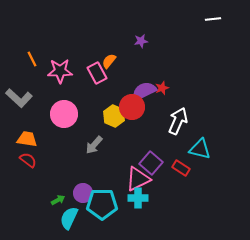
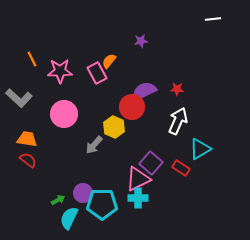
red star: moved 15 px right, 1 px down; rotated 24 degrees clockwise
yellow hexagon: moved 11 px down
cyan triangle: rotated 45 degrees counterclockwise
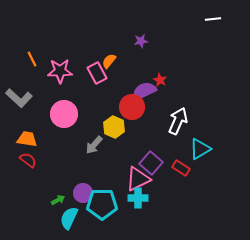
red star: moved 17 px left, 9 px up; rotated 24 degrees clockwise
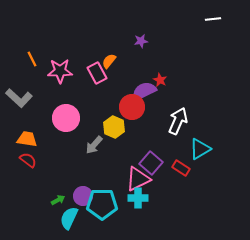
pink circle: moved 2 px right, 4 px down
purple circle: moved 3 px down
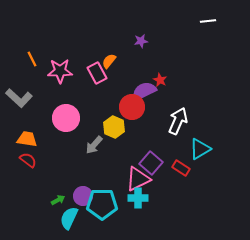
white line: moved 5 px left, 2 px down
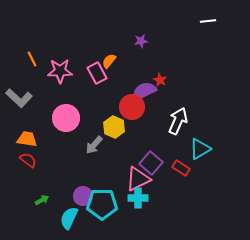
green arrow: moved 16 px left
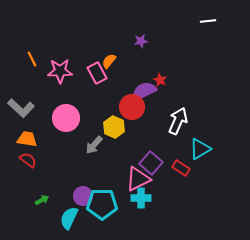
gray L-shape: moved 2 px right, 10 px down
cyan cross: moved 3 px right
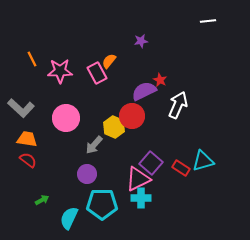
red circle: moved 9 px down
white arrow: moved 16 px up
cyan triangle: moved 3 px right, 12 px down; rotated 15 degrees clockwise
purple circle: moved 4 px right, 22 px up
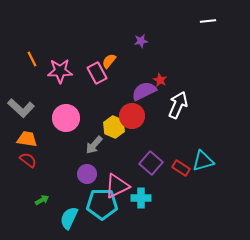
pink triangle: moved 21 px left, 7 px down
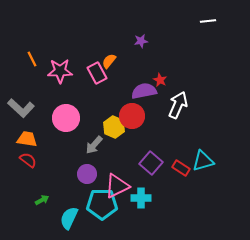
purple semicircle: rotated 15 degrees clockwise
